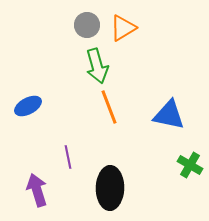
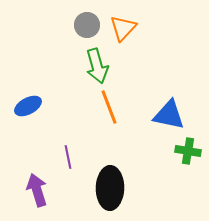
orange triangle: rotated 16 degrees counterclockwise
green cross: moved 2 px left, 14 px up; rotated 20 degrees counterclockwise
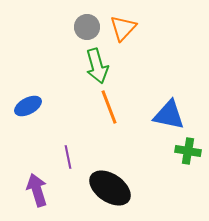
gray circle: moved 2 px down
black ellipse: rotated 57 degrees counterclockwise
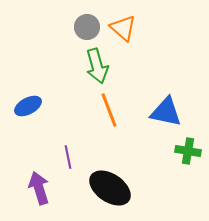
orange triangle: rotated 32 degrees counterclockwise
orange line: moved 3 px down
blue triangle: moved 3 px left, 3 px up
purple arrow: moved 2 px right, 2 px up
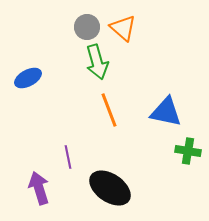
green arrow: moved 4 px up
blue ellipse: moved 28 px up
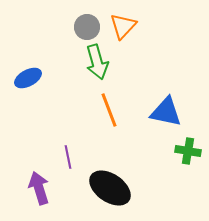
orange triangle: moved 2 px up; rotated 32 degrees clockwise
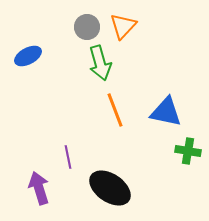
green arrow: moved 3 px right, 1 px down
blue ellipse: moved 22 px up
orange line: moved 6 px right
